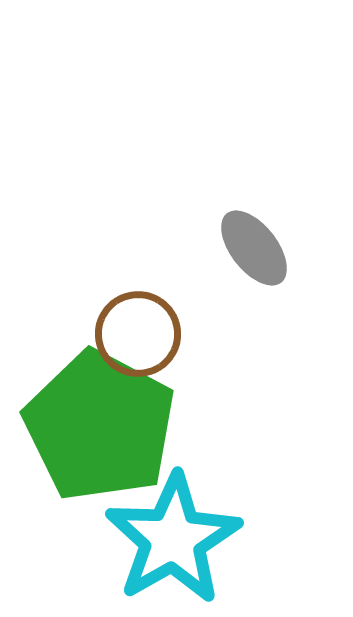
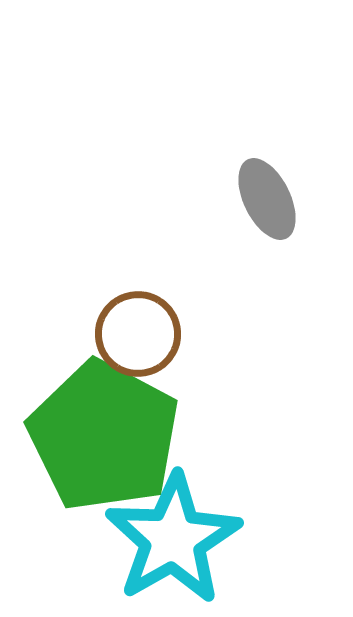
gray ellipse: moved 13 px right, 49 px up; rotated 12 degrees clockwise
green pentagon: moved 4 px right, 10 px down
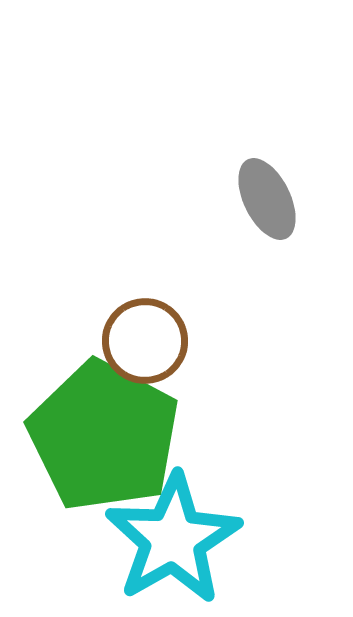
brown circle: moved 7 px right, 7 px down
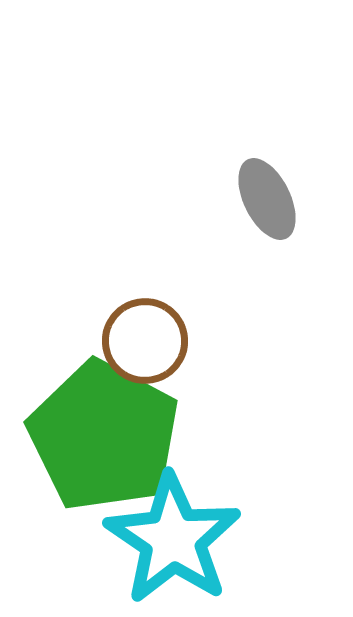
cyan star: rotated 8 degrees counterclockwise
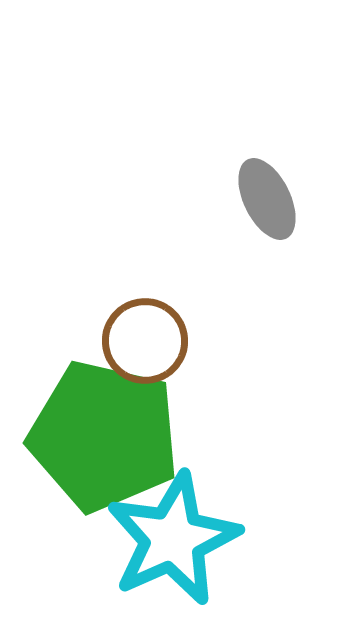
green pentagon: rotated 15 degrees counterclockwise
cyan star: rotated 14 degrees clockwise
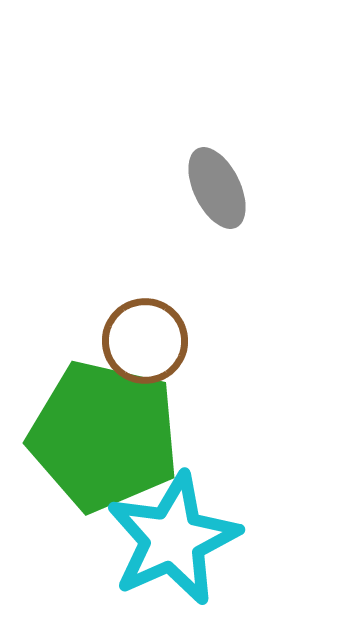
gray ellipse: moved 50 px left, 11 px up
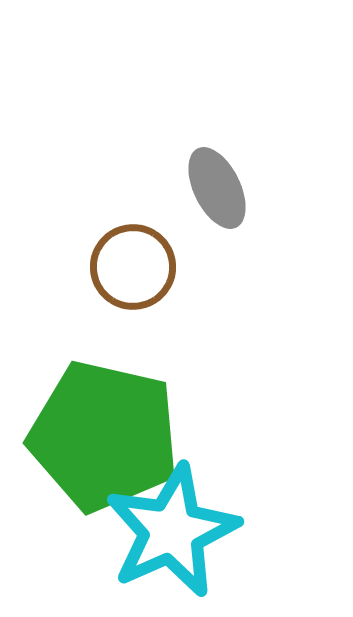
brown circle: moved 12 px left, 74 px up
cyan star: moved 1 px left, 8 px up
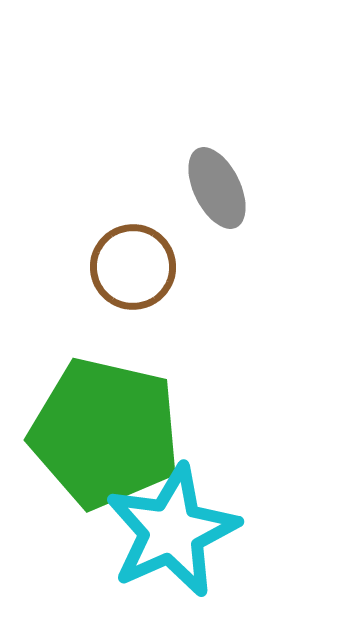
green pentagon: moved 1 px right, 3 px up
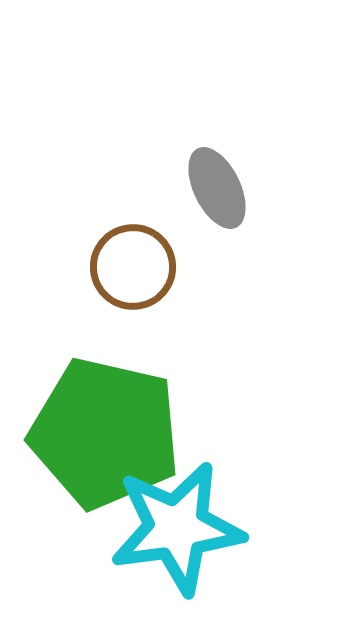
cyan star: moved 5 px right, 3 px up; rotated 16 degrees clockwise
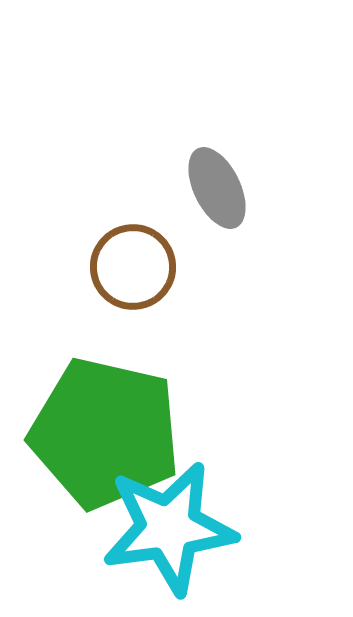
cyan star: moved 8 px left
